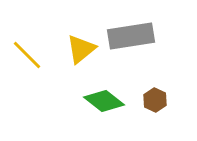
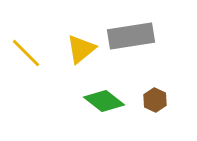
yellow line: moved 1 px left, 2 px up
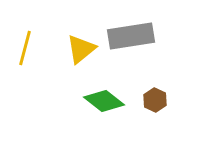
yellow line: moved 1 px left, 5 px up; rotated 60 degrees clockwise
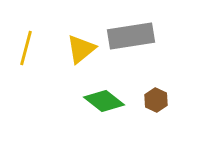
yellow line: moved 1 px right
brown hexagon: moved 1 px right
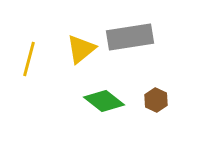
gray rectangle: moved 1 px left, 1 px down
yellow line: moved 3 px right, 11 px down
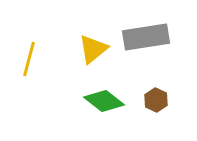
gray rectangle: moved 16 px right
yellow triangle: moved 12 px right
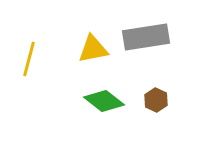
yellow triangle: rotated 28 degrees clockwise
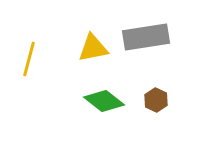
yellow triangle: moved 1 px up
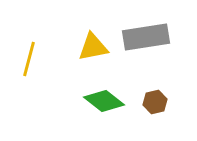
yellow triangle: moved 1 px up
brown hexagon: moved 1 px left, 2 px down; rotated 20 degrees clockwise
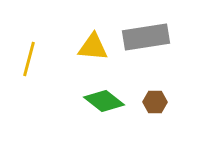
yellow triangle: rotated 16 degrees clockwise
brown hexagon: rotated 15 degrees clockwise
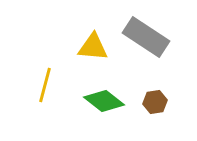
gray rectangle: rotated 42 degrees clockwise
yellow line: moved 16 px right, 26 px down
brown hexagon: rotated 10 degrees counterclockwise
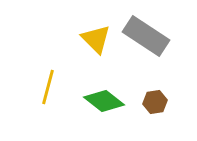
gray rectangle: moved 1 px up
yellow triangle: moved 3 px right, 8 px up; rotated 40 degrees clockwise
yellow line: moved 3 px right, 2 px down
